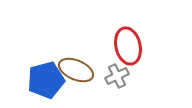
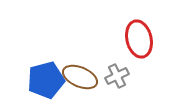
red ellipse: moved 11 px right, 7 px up
brown ellipse: moved 4 px right, 7 px down
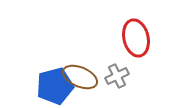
red ellipse: moved 3 px left, 1 px up
blue pentagon: moved 9 px right, 6 px down
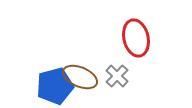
gray cross: rotated 20 degrees counterclockwise
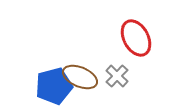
red ellipse: rotated 15 degrees counterclockwise
blue pentagon: moved 1 px left
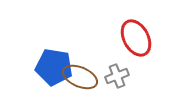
gray cross: rotated 25 degrees clockwise
blue pentagon: moved 19 px up; rotated 24 degrees clockwise
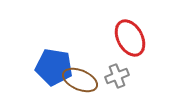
red ellipse: moved 6 px left
brown ellipse: moved 3 px down
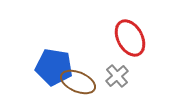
gray cross: rotated 20 degrees counterclockwise
brown ellipse: moved 2 px left, 2 px down
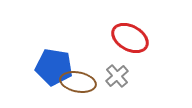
red ellipse: rotated 33 degrees counterclockwise
brown ellipse: rotated 12 degrees counterclockwise
